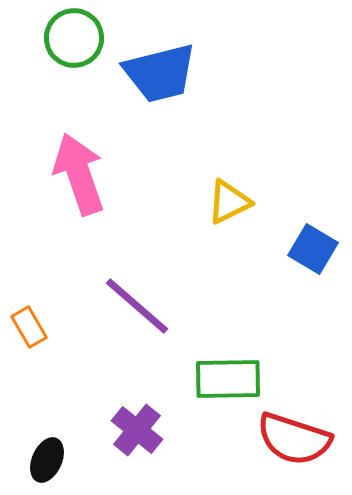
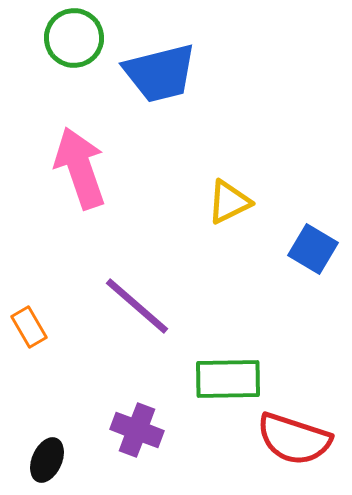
pink arrow: moved 1 px right, 6 px up
purple cross: rotated 18 degrees counterclockwise
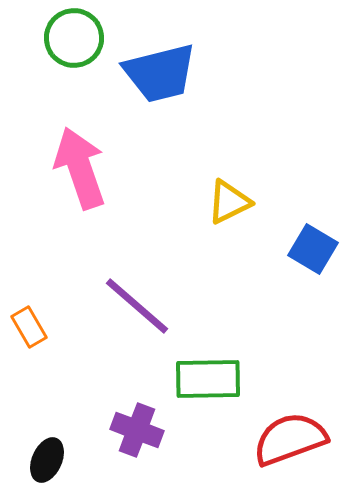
green rectangle: moved 20 px left
red semicircle: moved 4 px left; rotated 142 degrees clockwise
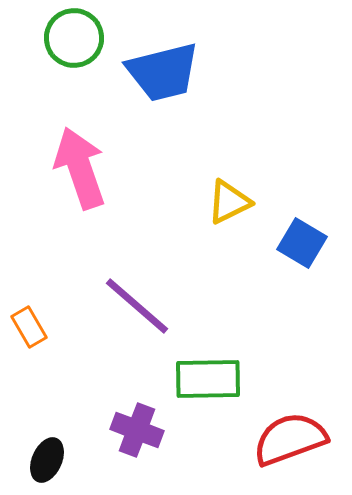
blue trapezoid: moved 3 px right, 1 px up
blue square: moved 11 px left, 6 px up
